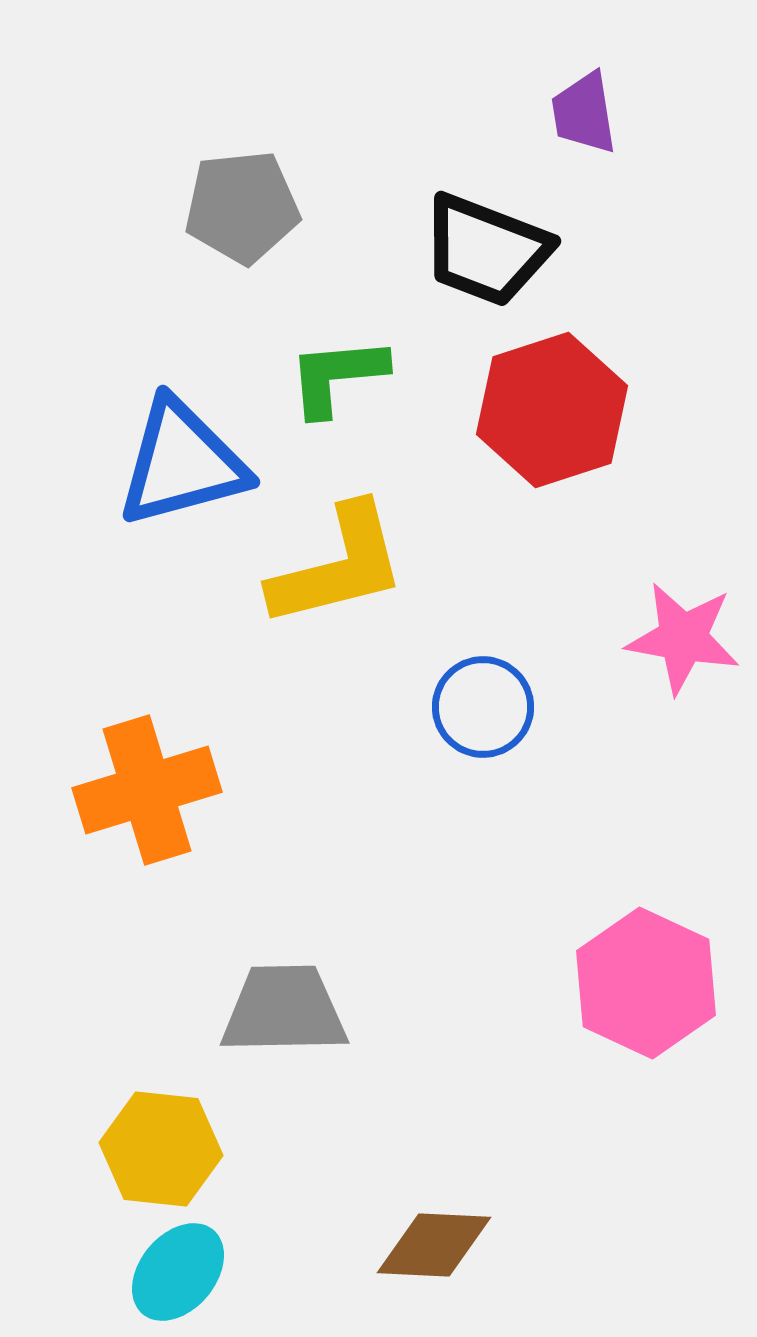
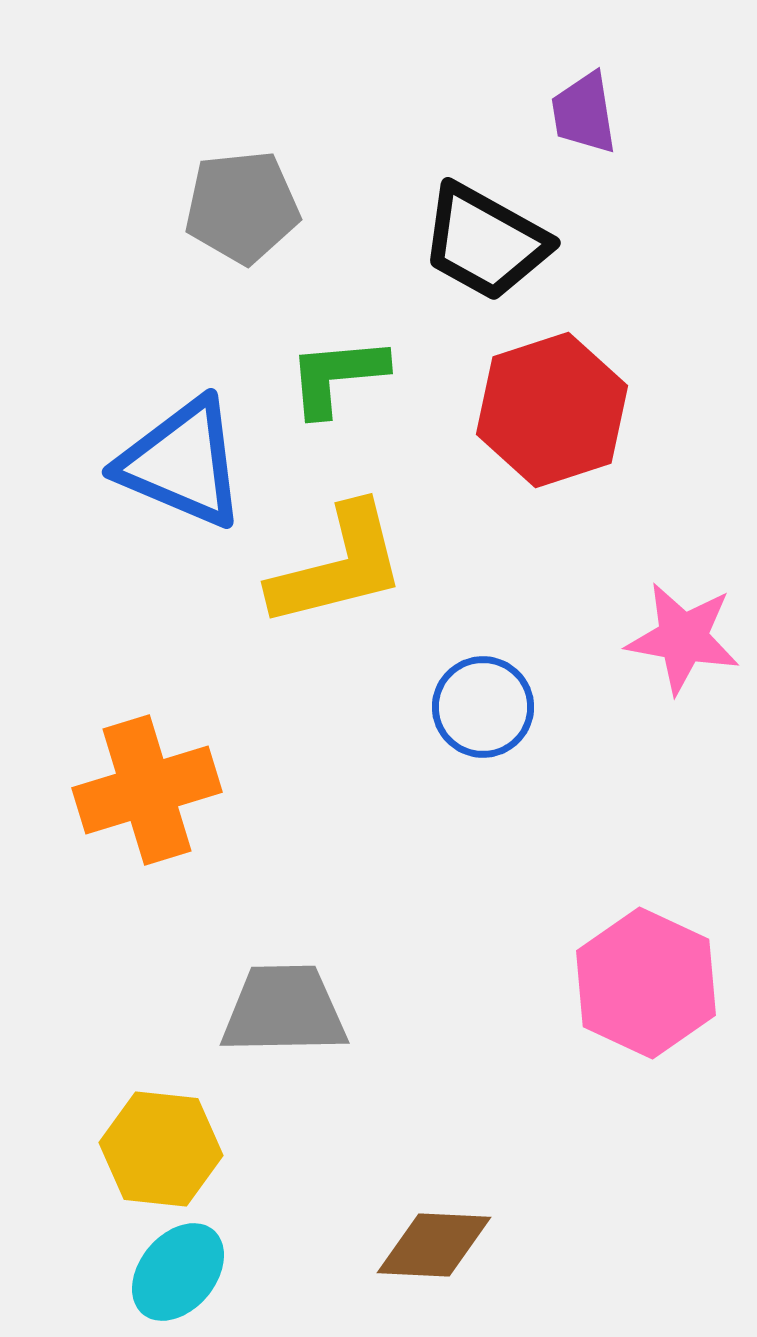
black trapezoid: moved 1 px left, 8 px up; rotated 8 degrees clockwise
blue triangle: rotated 38 degrees clockwise
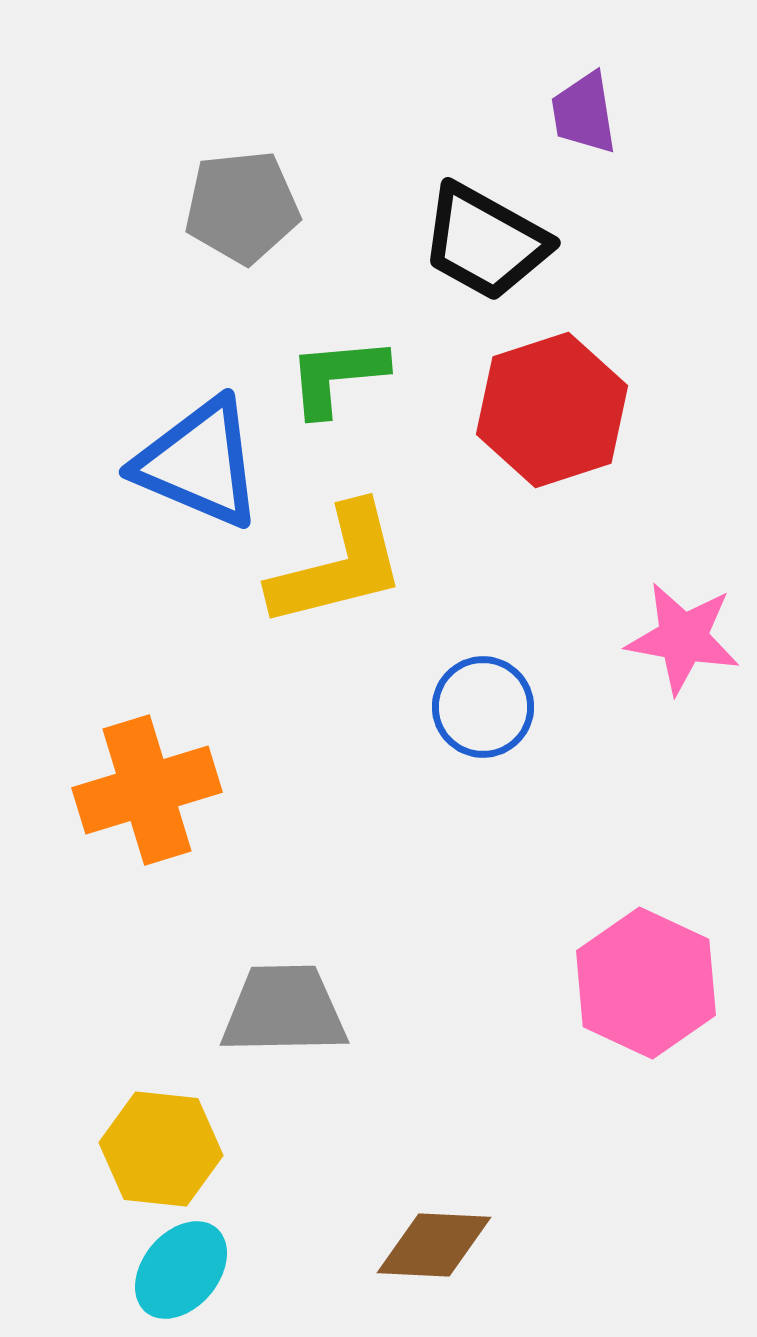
blue triangle: moved 17 px right
cyan ellipse: moved 3 px right, 2 px up
